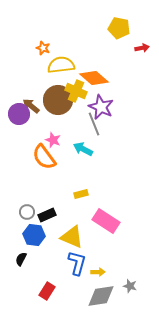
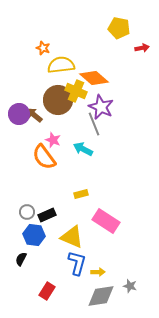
brown arrow: moved 3 px right, 9 px down
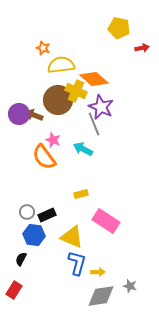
orange diamond: moved 1 px down
brown arrow: rotated 18 degrees counterclockwise
red rectangle: moved 33 px left, 1 px up
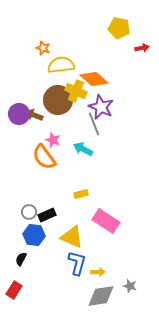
gray circle: moved 2 px right
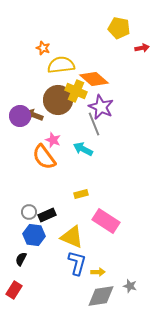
purple circle: moved 1 px right, 2 px down
